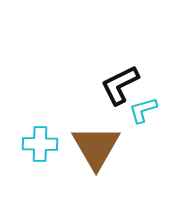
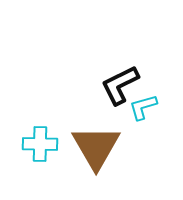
cyan L-shape: moved 3 px up
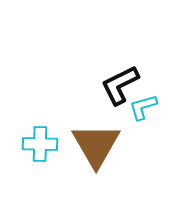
brown triangle: moved 2 px up
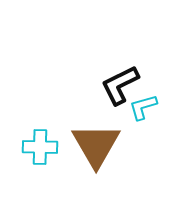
cyan cross: moved 3 px down
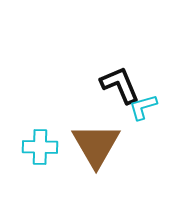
black L-shape: rotated 93 degrees clockwise
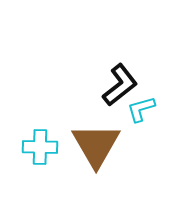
black L-shape: rotated 75 degrees clockwise
cyan L-shape: moved 2 px left, 2 px down
